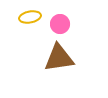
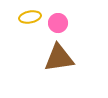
pink circle: moved 2 px left, 1 px up
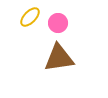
yellow ellipse: rotated 35 degrees counterclockwise
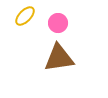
yellow ellipse: moved 5 px left, 1 px up
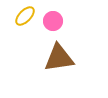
pink circle: moved 5 px left, 2 px up
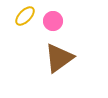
brown triangle: rotated 28 degrees counterclockwise
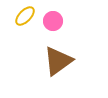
brown triangle: moved 1 px left, 3 px down
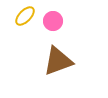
brown triangle: rotated 16 degrees clockwise
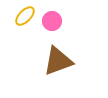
pink circle: moved 1 px left
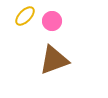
brown triangle: moved 4 px left, 1 px up
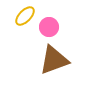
pink circle: moved 3 px left, 6 px down
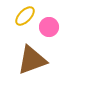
brown triangle: moved 22 px left
